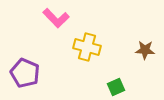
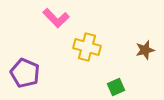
brown star: rotated 18 degrees counterclockwise
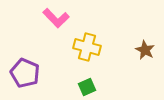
brown star: rotated 30 degrees counterclockwise
green square: moved 29 px left
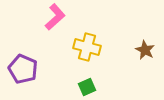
pink L-shape: moved 1 px left, 1 px up; rotated 88 degrees counterclockwise
purple pentagon: moved 2 px left, 4 px up
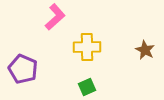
yellow cross: rotated 16 degrees counterclockwise
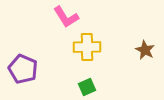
pink L-shape: moved 11 px right; rotated 100 degrees clockwise
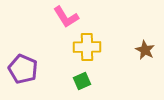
green square: moved 5 px left, 6 px up
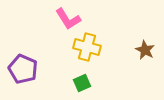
pink L-shape: moved 2 px right, 2 px down
yellow cross: rotated 16 degrees clockwise
green square: moved 2 px down
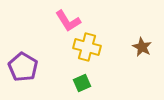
pink L-shape: moved 2 px down
brown star: moved 3 px left, 3 px up
purple pentagon: moved 2 px up; rotated 8 degrees clockwise
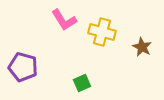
pink L-shape: moved 4 px left, 1 px up
yellow cross: moved 15 px right, 15 px up
purple pentagon: rotated 16 degrees counterclockwise
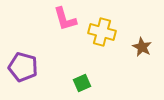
pink L-shape: moved 1 px right, 1 px up; rotated 16 degrees clockwise
